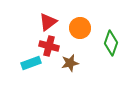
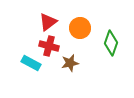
cyan rectangle: rotated 48 degrees clockwise
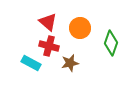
red triangle: rotated 42 degrees counterclockwise
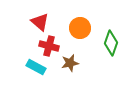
red triangle: moved 8 px left
cyan rectangle: moved 5 px right, 4 px down
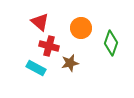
orange circle: moved 1 px right
cyan rectangle: moved 1 px down
